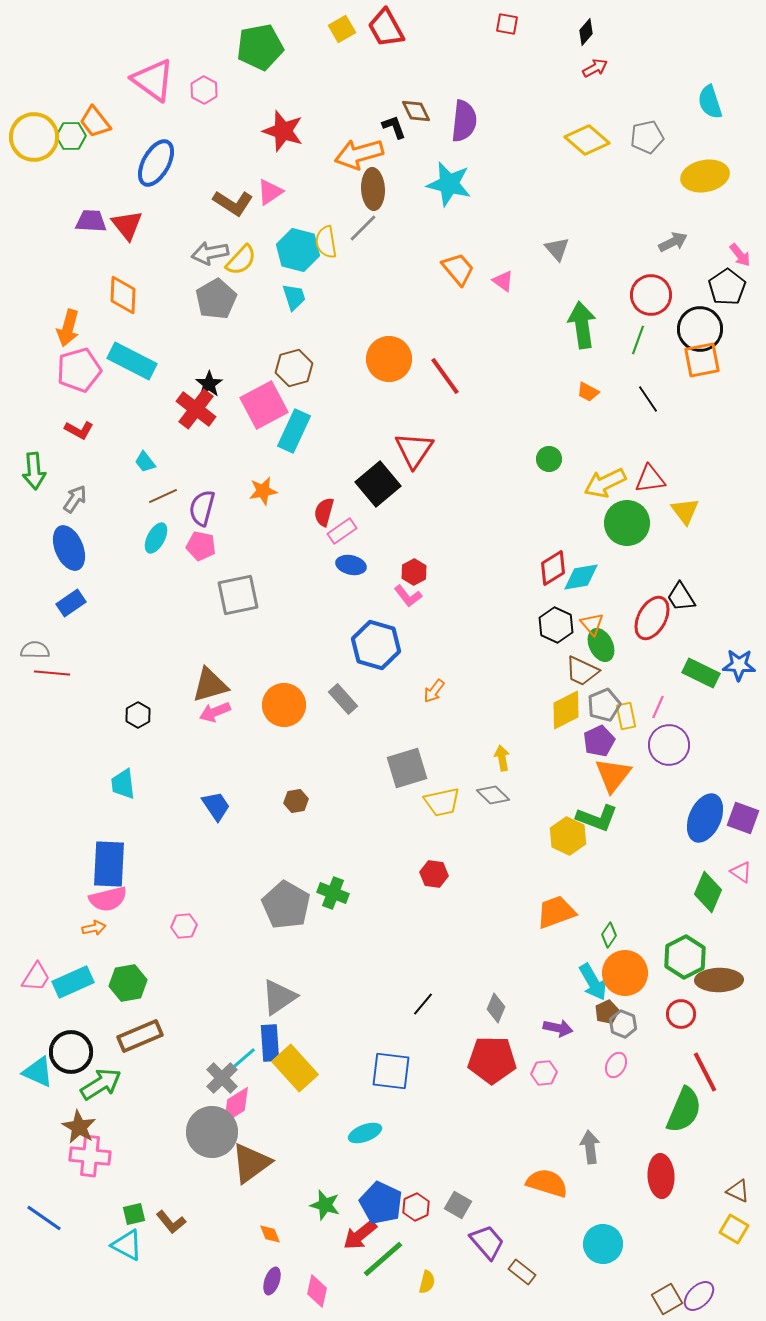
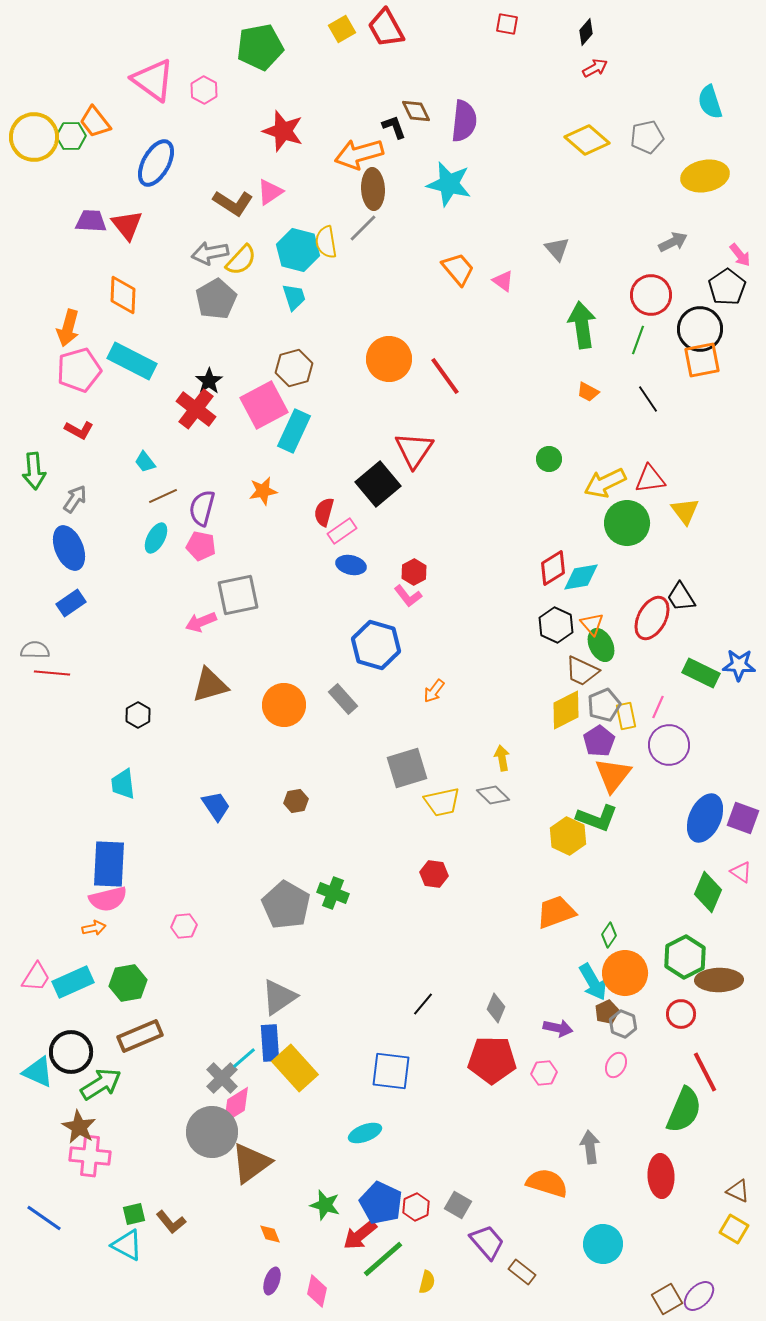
black star at (209, 384): moved 3 px up
pink arrow at (215, 712): moved 14 px left, 90 px up
purple pentagon at (599, 741): rotated 8 degrees counterclockwise
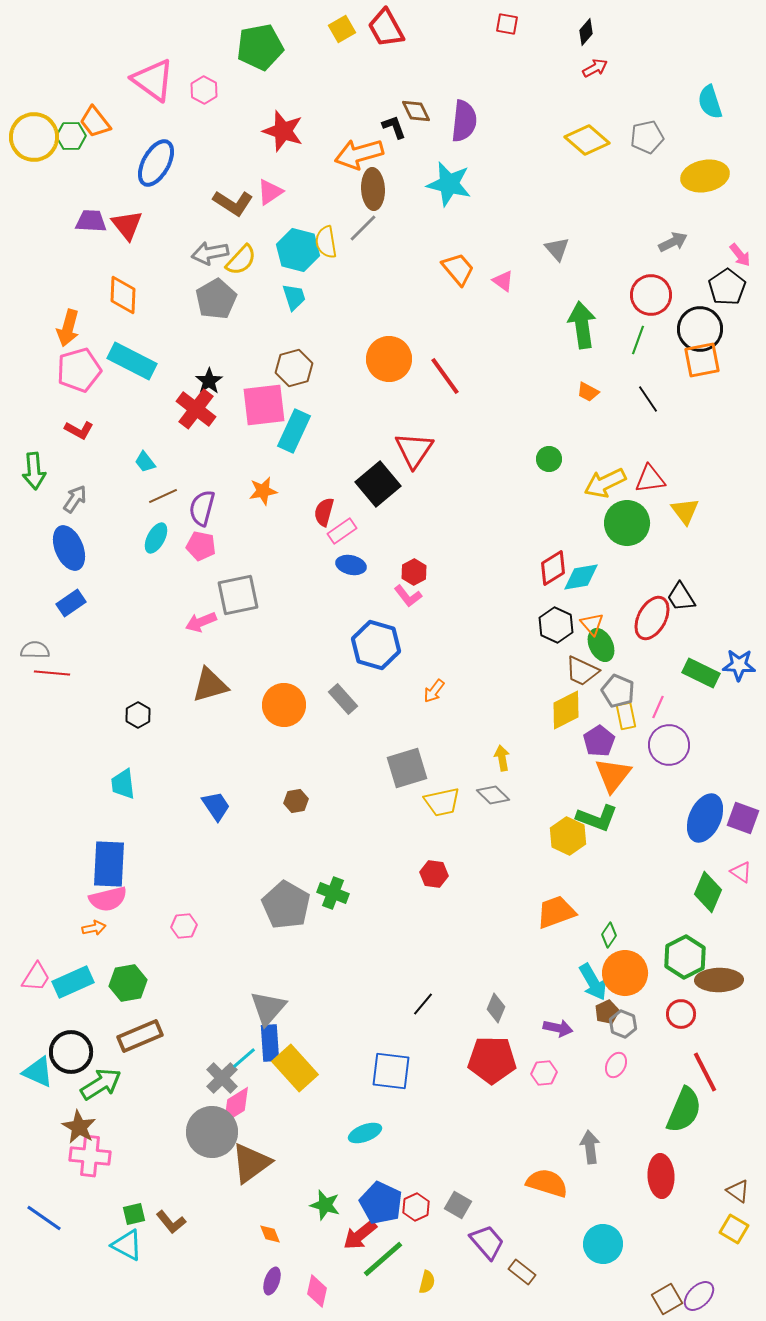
pink square at (264, 405): rotated 21 degrees clockwise
gray pentagon at (604, 705): moved 14 px right, 14 px up; rotated 28 degrees counterclockwise
gray triangle at (279, 997): moved 11 px left, 11 px down; rotated 15 degrees counterclockwise
brown triangle at (738, 1191): rotated 10 degrees clockwise
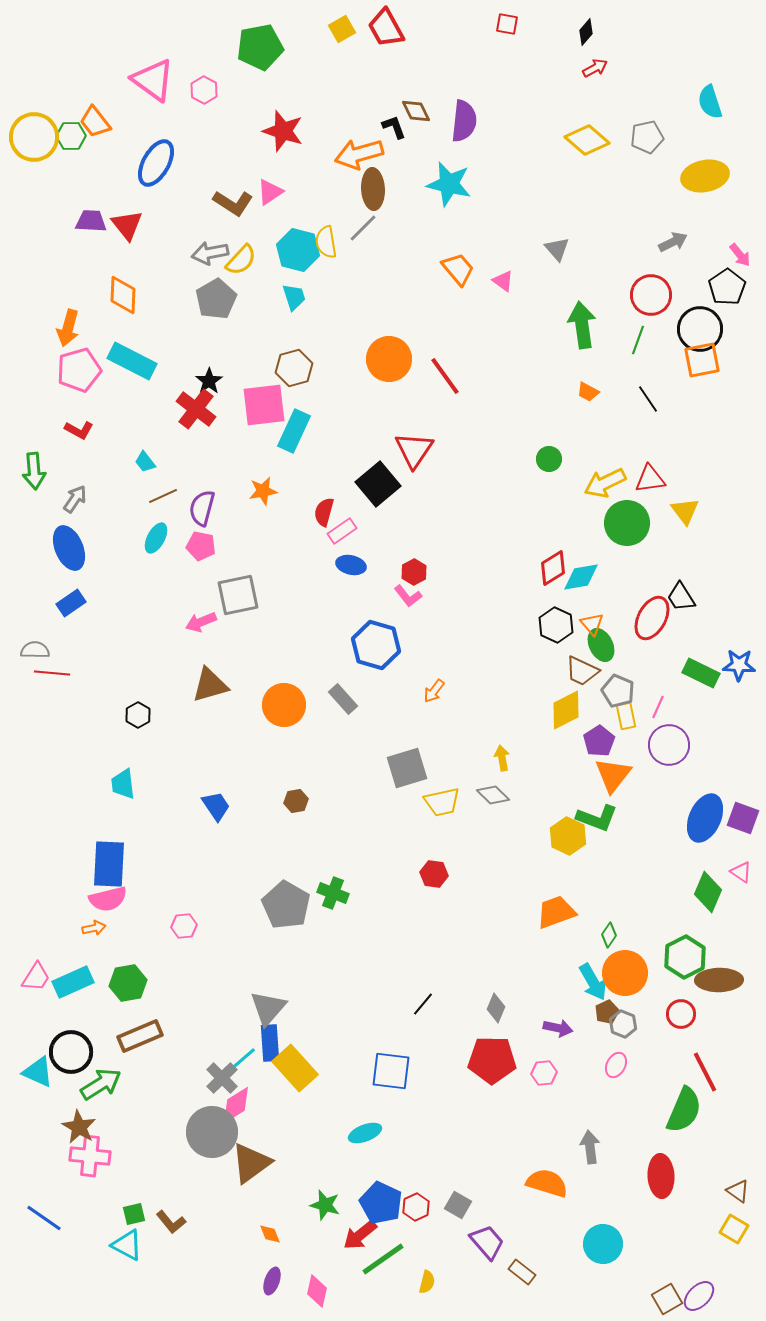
green line at (383, 1259): rotated 6 degrees clockwise
